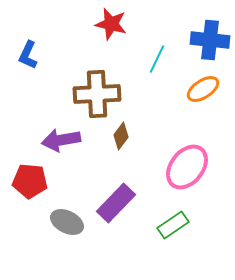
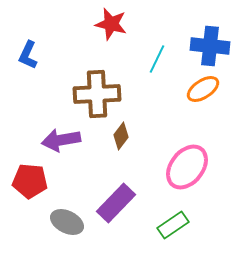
blue cross: moved 6 px down
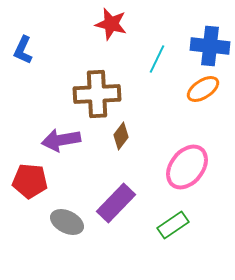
blue L-shape: moved 5 px left, 5 px up
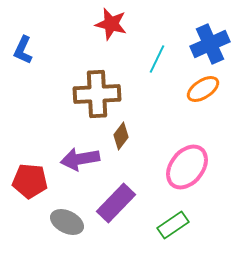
blue cross: moved 2 px up; rotated 30 degrees counterclockwise
purple arrow: moved 19 px right, 19 px down
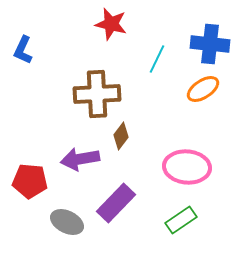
blue cross: rotated 30 degrees clockwise
pink ellipse: rotated 57 degrees clockwise
green rectangle: moved 8 px right, 5 px up
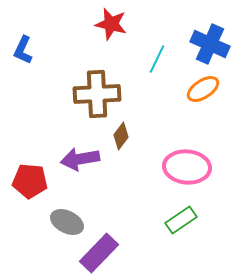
blue cross: rotated 18 degrees clockwise
purple rectangle: moved 17 px left, 50 px down
